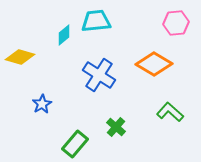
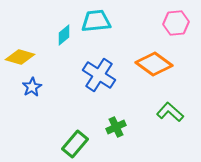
orange diamond: rotated 6 degrees clockwise
blue star: moved 10 px left, 17 px up
green cross: rotated 24 degrees clockwise
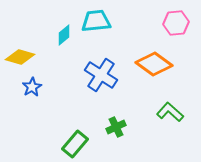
blue cross: moved 2 px right
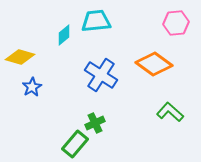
green cross: moved 21 px left, 4 px up
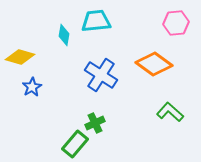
cyan diamond: rotated 40 degrees counterclockwise
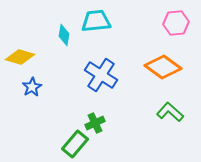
orange diamond: moved 9 px right, 3 px down
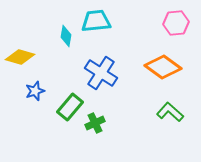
cyan diamond: moved 2 px right, 1 px down
blue cross: moved 2 px up
blue star: moved 3 px right, 4 px down; rotated 12 degrees clockwise
green rectangle: moved 5 px left, 37 px up
